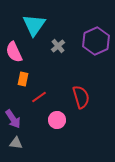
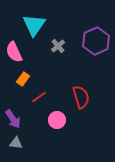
orange rectangle: rotated 24 degrees clockwise
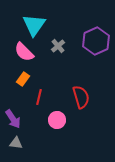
pink semicircle: moved 10 px right; rotated 20 degrees counterclockwise
red line: rotated 42 degrees counterclockwise
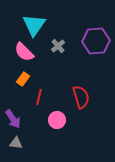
purple hexagon: rotated 20 degrees clockwise
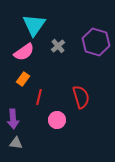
purple hexagon: moved 1 px down; rotated 20 degrees clockwise
pink semicircle: rotated 80 degrees counterclockwise
purple arrow: rotated 30 degrees clockwise
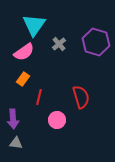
gray cross: moved 1 px right, 2 px up
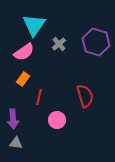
red semicircle: moved 4 px right, 1 px up
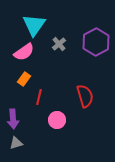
purple hexagon: rotated 16 degrees clockwise
orange rectangle: moved 1 px right
gray triangle: rotated 24 degrees counterclockwise
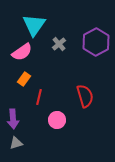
pink semicircle: moved 2 px left
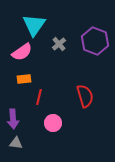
purple hexagon: moved 1 px left, 1 px up; rotated 12 degrees counterclockwise
orange rectangle: rotated 48 degrees clockwise
pink circle: moved 4 px left, 3 px down
gray triangle: rotated 24 degrees clockwise
